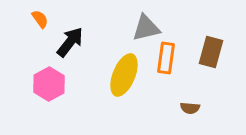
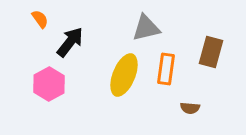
orange rectangle: moved 11 px down
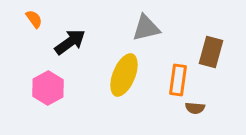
orange semicircle: moved 6 px left
black arrow: rotated 16 degrees clockwise
orange rectangle: moved 12 px right, 11 px down
pink hexagon: moved 1 px left, 4 px down
brown semicircle: moved 5 px right
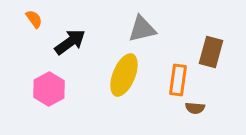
gray triangle: moved 4 px left, 1 px down
pink hexagon: moved 1 px right, 1 px down
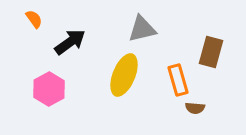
orange rectangle: rotated 24 degrees counterclockwise
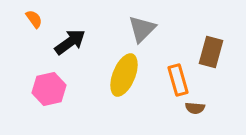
gray triangle: rotated 32 degrees counterclockwise
pink hexagon: rotated 16 degrees clockwise
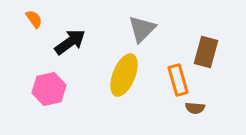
brown rectangle: moved 5 px left
